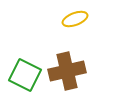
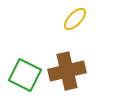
yellow ellipse: rotated 25 degrees counterclockwise
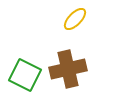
brown cross: moved 1 px right, 2 px up
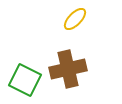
green square: moved 5 px down
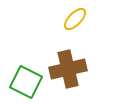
green square: moved 1 px right, 2 px down
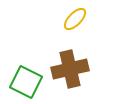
brown cross: moved 2 px right
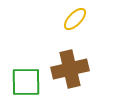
green square: rotated 28 degrees counterclockwise
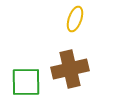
yellow ellipse: rotated 25 degrees counterclockwise
